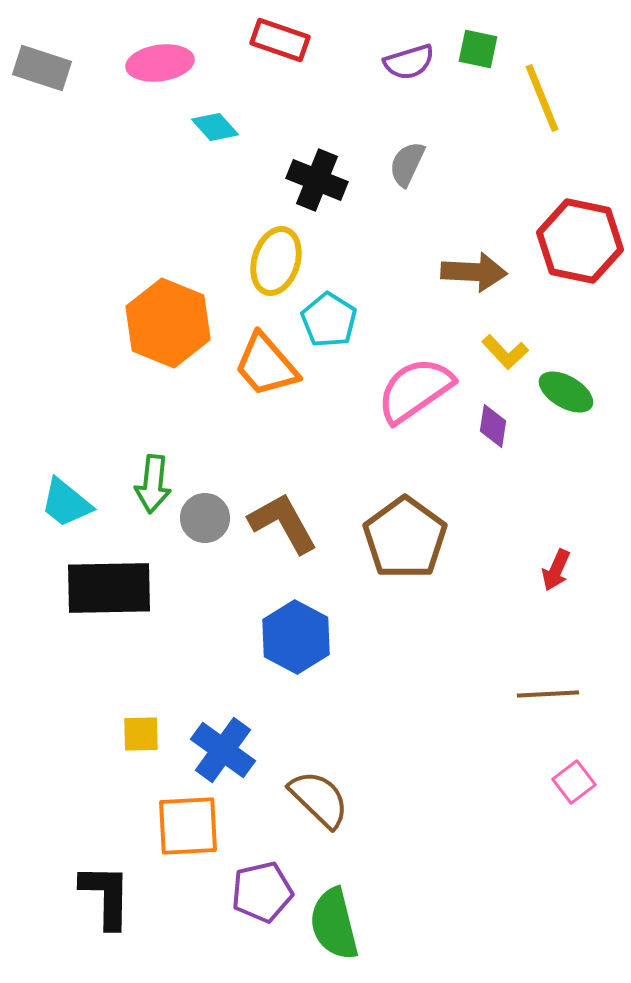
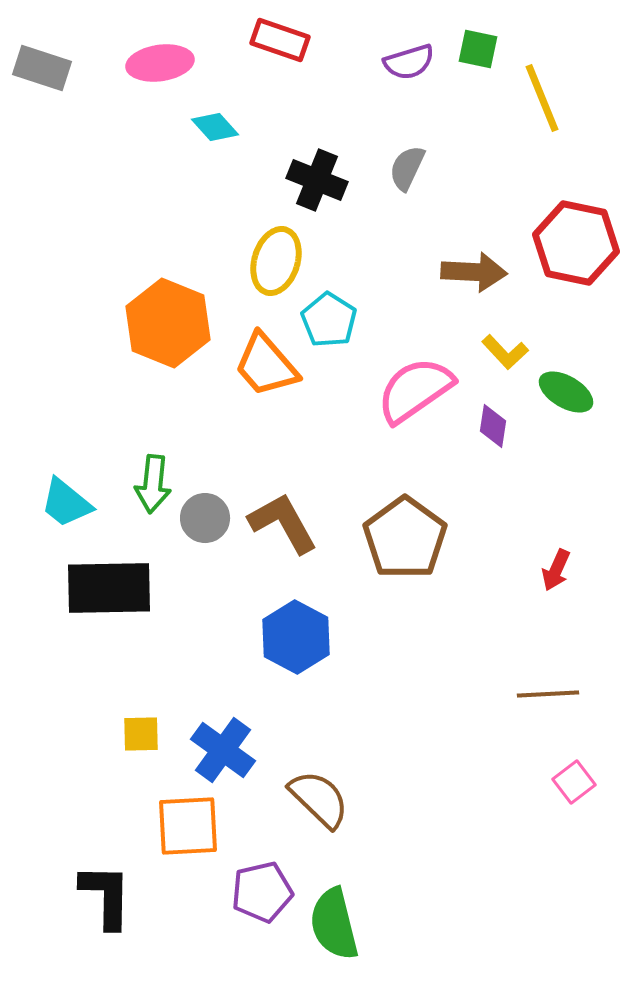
gray semicircle: moved 4 px down
red hexagon: moved 4 px left, 2 px down
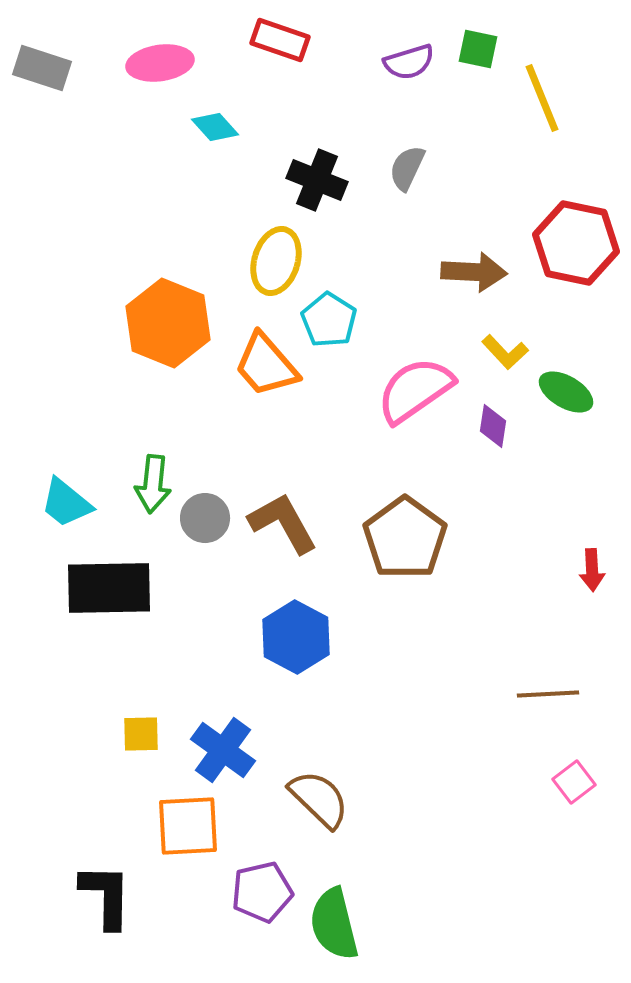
red arrow: moved 36 px right; rotated 27 degrees counterclockwise
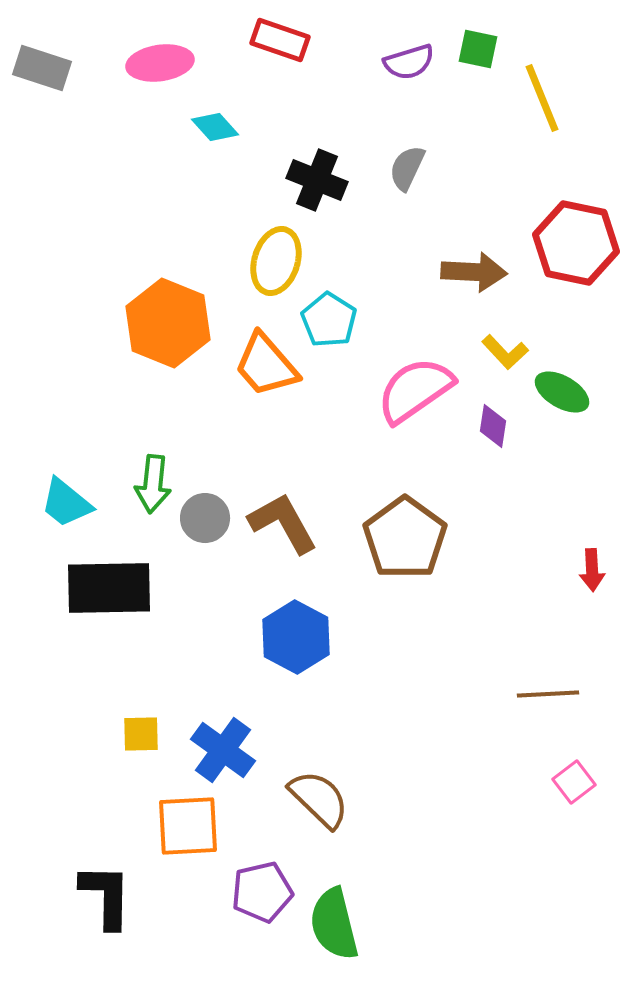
green ellipse: moved 4 px left
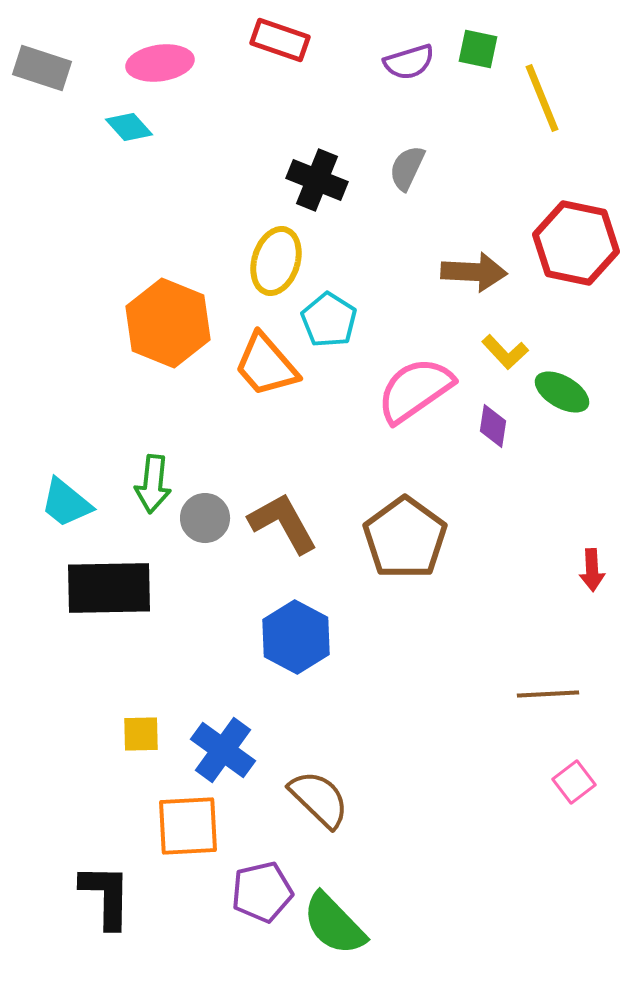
cyan diamond: moved 86 px left
green semicircle: rotated 30 degrees counterclockwise
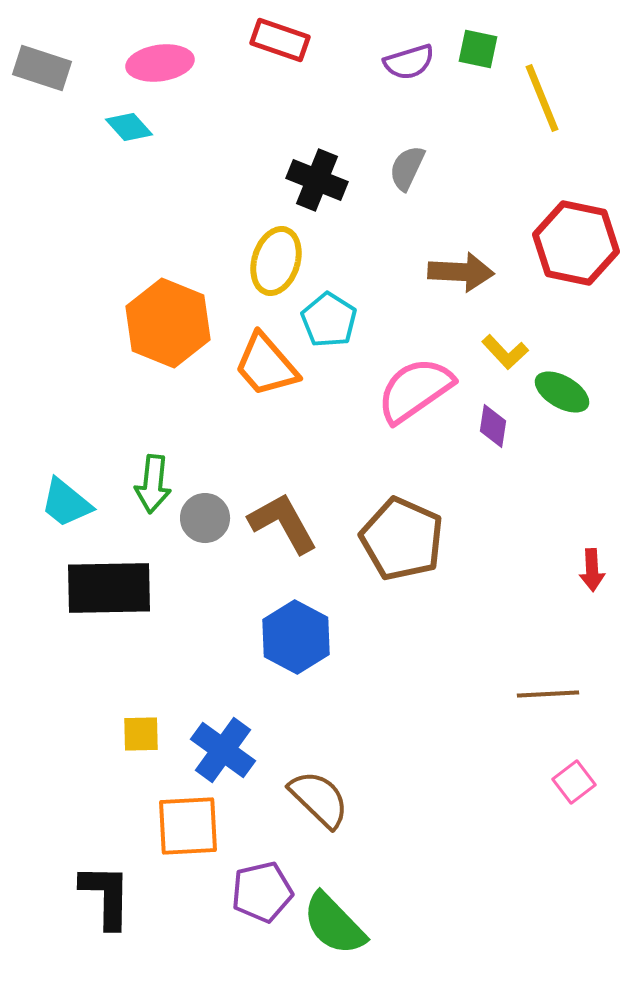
brown arrow: moved 13 px left
brown pentagon: moved 3 px left, 1 px down; rotated 12 degrees counterclockwise
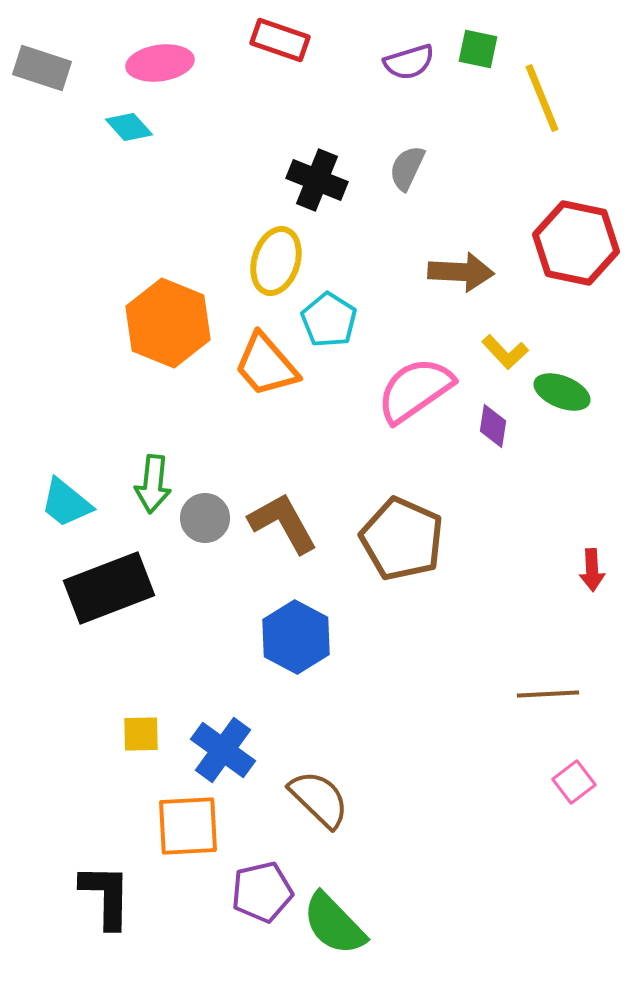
green ellipse: rotated 8 degrees counterclockwise
black rectangle: rotated 20 degrees counterclockwise
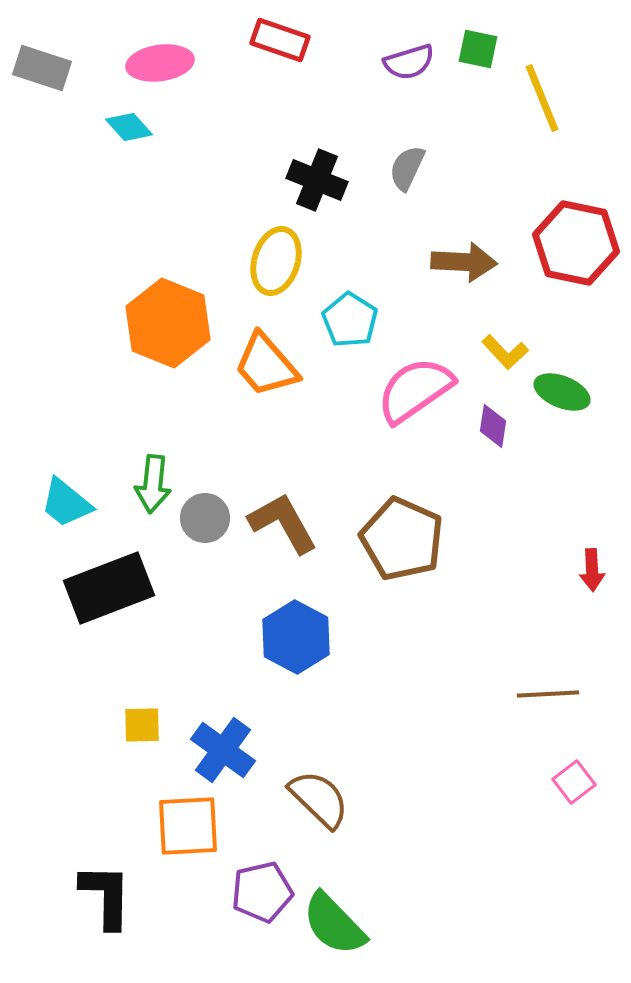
brown arrow: moved 3 px right, 10 px up
cyan pentagon: moved 21 px right
yellow square: moved 1 px right, 9 px up
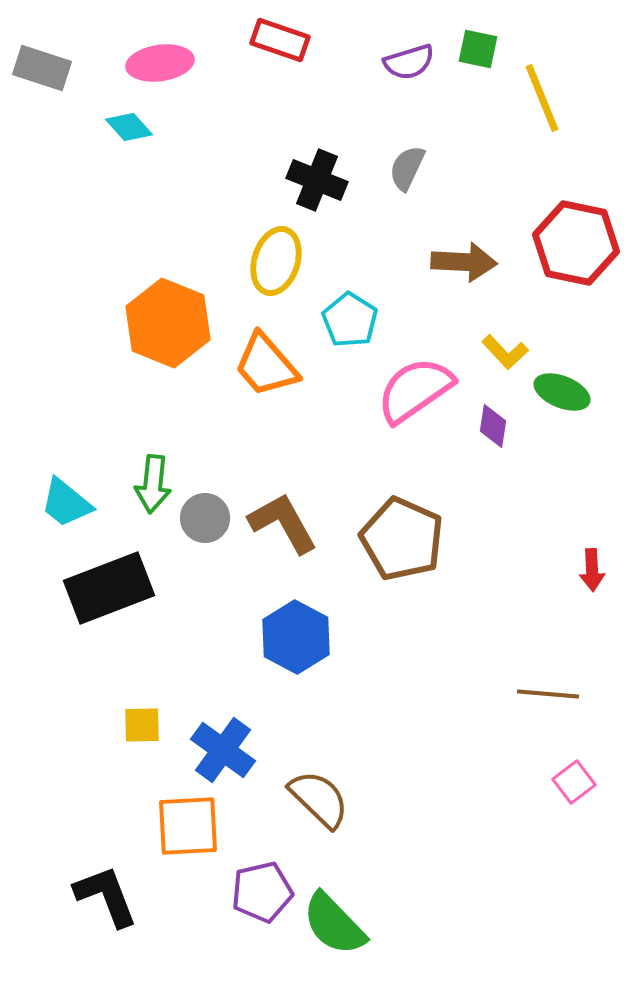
brown line: rotated 8 degrees clockwise
black L-shape: rotated 22 degrees counterclockwise
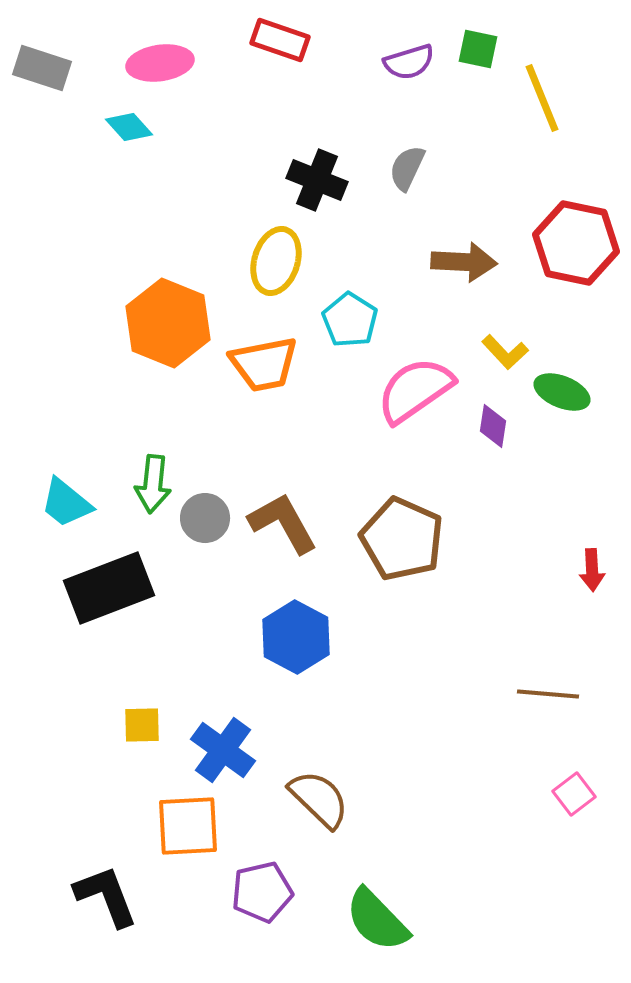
orange trapezoid: moved 2 px left, 1 px up; rotated 60 degrees counterclockwise
pink square: moved 12 px down
green semicircle: moved 43 px right, 4 px up
